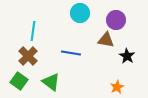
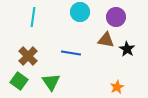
cyan circle: moved 1 px up
purple circle: moved 3 px up
cyan line: moved 14 px up
black star: moved 7 px up
green triangle: rotated 18 degrees clockwise
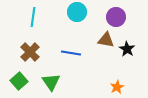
cyan circle: moved 3 px left
brown cross: moved 2 px right, 4 px up
green square: rotated 12 degrees clockwise
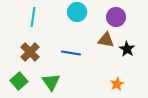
orange star: moved 3 px up
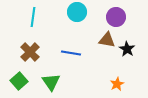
brown triangle: moved 1 px right
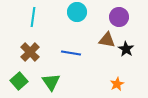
purple circle: moved 3 px right
black star: moved 1 px left
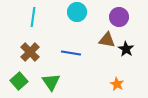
orange star: rotated 16 degrees counterclockwise
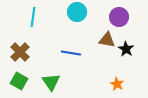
brown cross: moved 10 px left
green square: rotated 18 degrees counterclockwise
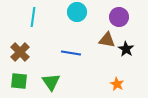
green square: rotated 24 degrees counterclockwise
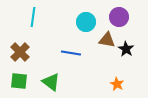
cyan circle: moved 9 px right, 10 px down
green triangle: rotated 18 degrees counterclockwise
